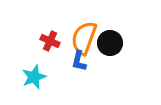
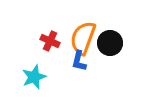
orange semicircle: moved 1 px left
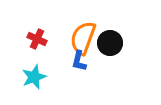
red cross: moved 13 px left, 2 px up
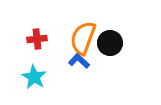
red cross: rotated 30 degrees counterclockwise
blue L-shape: rotated 120 degrees clockwise
cyan star: rotated 20 degrees counterclockwise
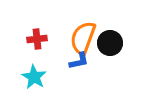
blue L-shape: rotated 125 degrees clockwise
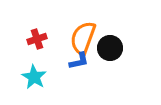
red cross: rotated 12 degrees counterclockwise
black circle: moved 5 px down
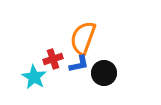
red cross: moved 16 px right, 20 px down
black circle: moved 6 px left, 25 px down
blue L-shape: moved 3 px down
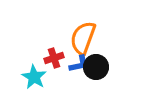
red cross: moved 1 px right, 1 px up
black circle: moved 8 px left, 6 px up
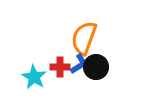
orange semicircle: moved 1 px right
red cross: moved 6 px right, 9 px down; rotated 18 degrees clockwise
blue L-shape: rotated 20 degrees counterclockwise
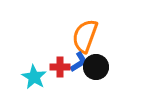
orange semicircle: moved 1 px right, 2 px up
blue L-shape: moved 2 px up
